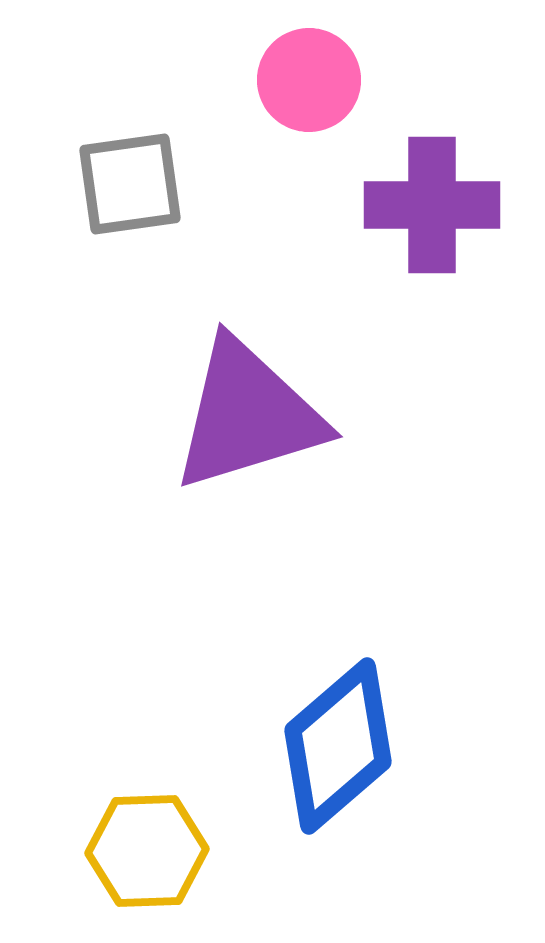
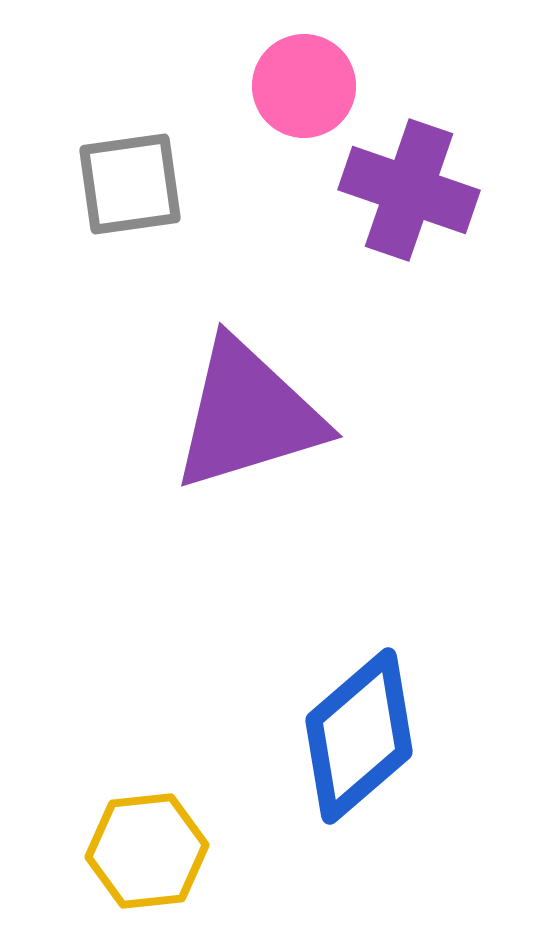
pink circle: moved 5 px left, 6 px down
purple cross: moved 23 px left, 15 px up; rotated 19 degrees clockwise
blue diamond: moved 21 px right, 10 px up
yellow hexagon: rotated 4 degrees counterclockwise
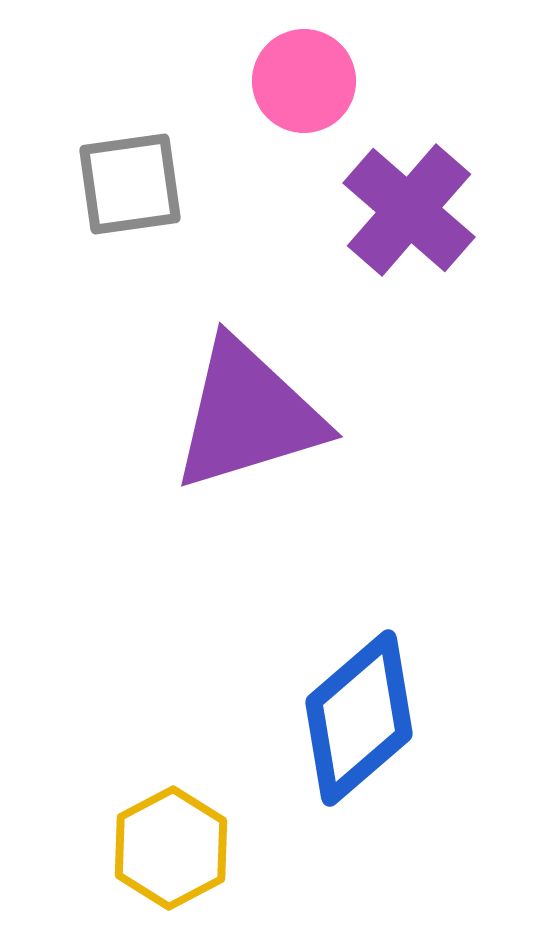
pink circle: moved 5 px up
purple cross: moved 20 px down; rotated 22 degrees clockwise
blue diamond: moved 18 px up
yellow hexagon: moved 24 px right, 3 px up; rotated 22 degrees counterclockwise
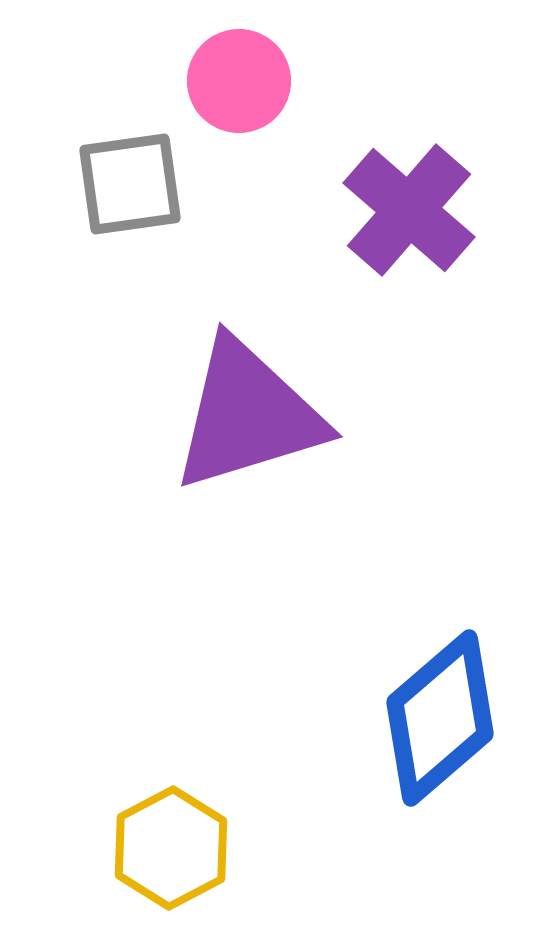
pink circle: moved 65 px left
blue diamond: moved 81 px right
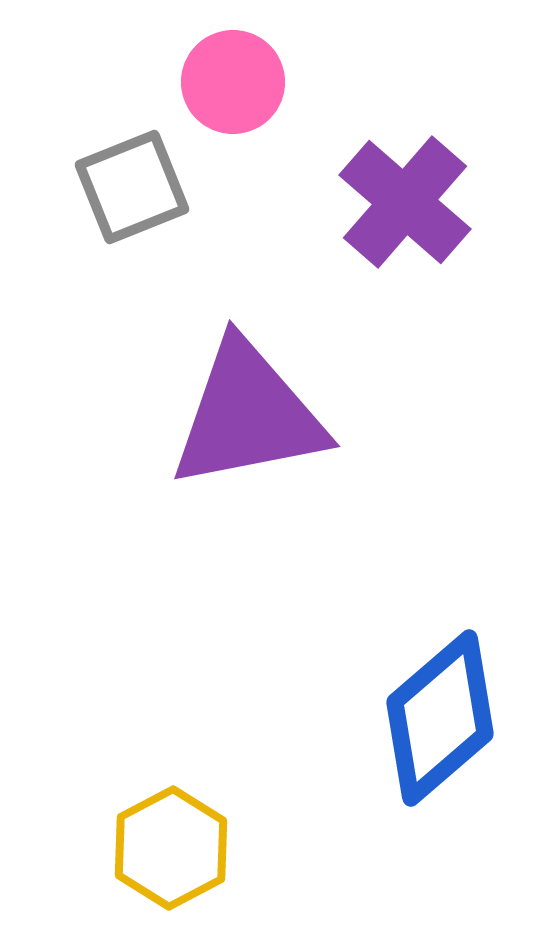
pink circle: moved 6 px left, 1 px down
gray square: moved 2 px right, 3 px down; rotated 14 degrees counterclockwise
purple cross: moved 4 px left, 8 px up
purple triangle: rotated 6 degrees clockwise
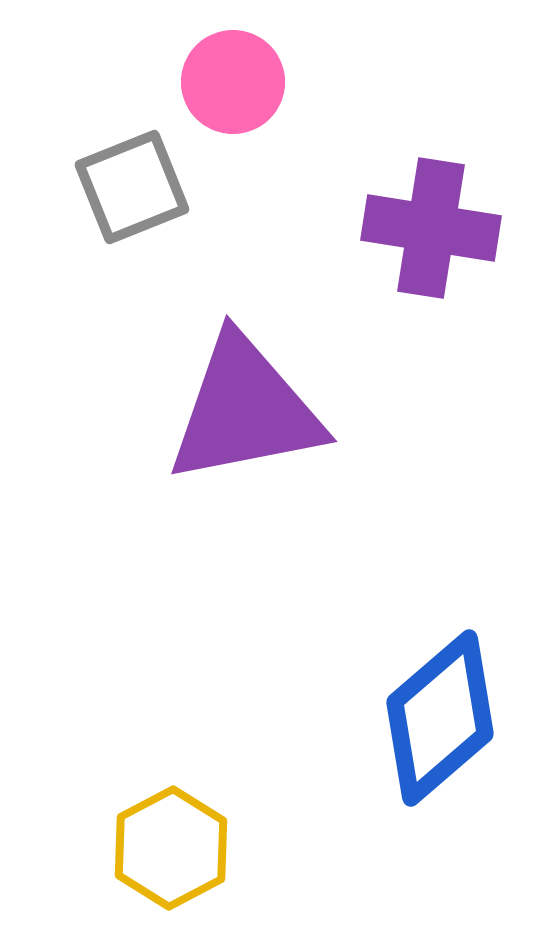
purple cross: moved 26 px right, 26 px down; rotated 32 degrees counterclockwise
purple triangle: moved 3 px left, 5 px up
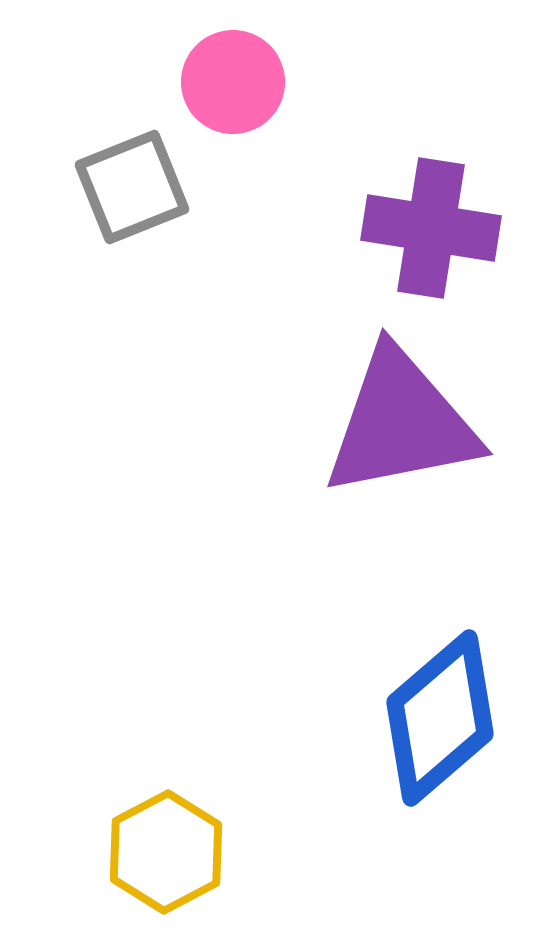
purple triangle: moved 156 px right, 13 px down
yellow hexagon: moved 5 px left, 4 px down
